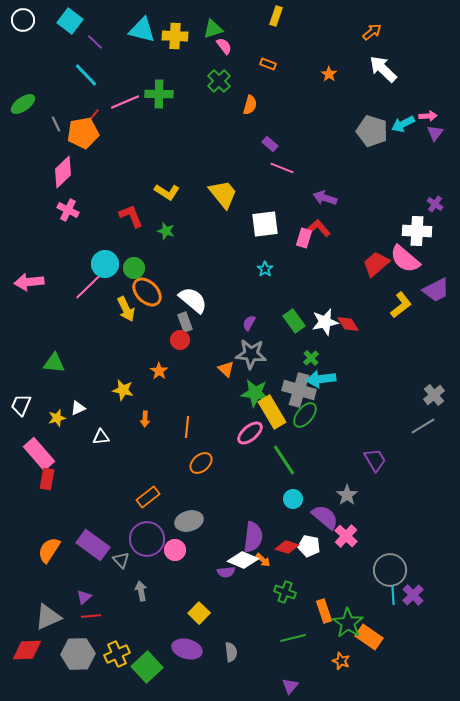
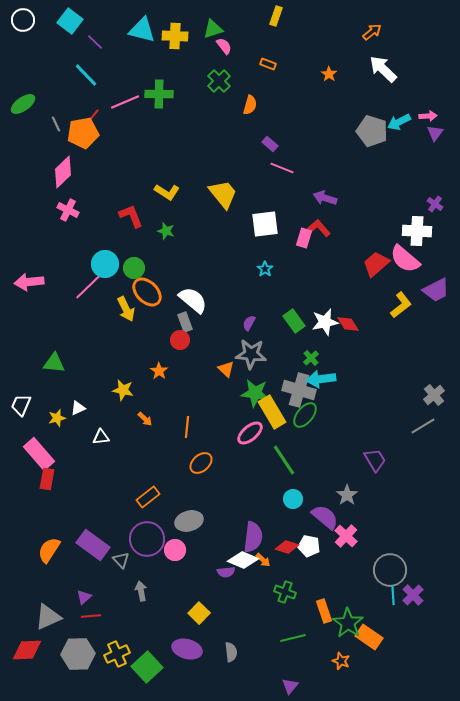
cyan arrow at (403, 124): moved 4 px left, 2 px up
orange arrow at (145, 419): rotated 49 degrees counterclockwise
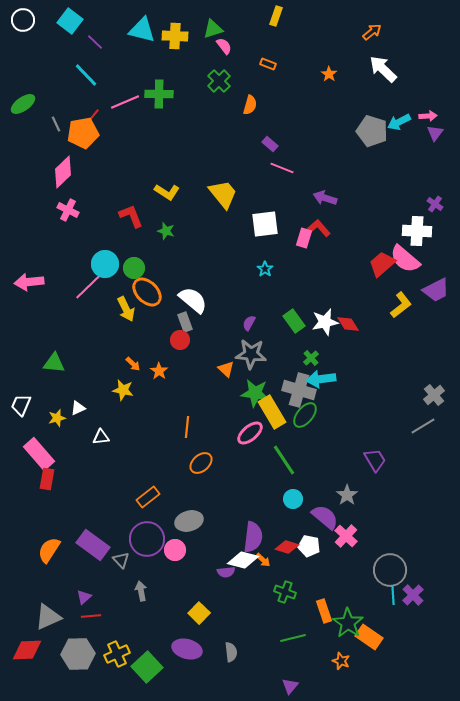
red trapezoid at (376, 264): moved 6 px right
orange arrow at (145, 419): moved 12 px left, 55 px up
white diamond at (243, 560): rotated 8 degrees counterclockwise
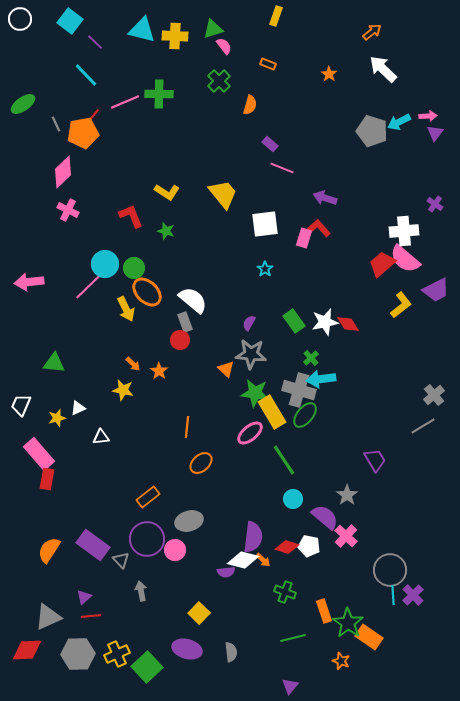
white circle at (23, 20): moved 3 px left, 1 px up
white cross at (417, 231): moved 13 px left; rotated 8 degrees counterclockwise
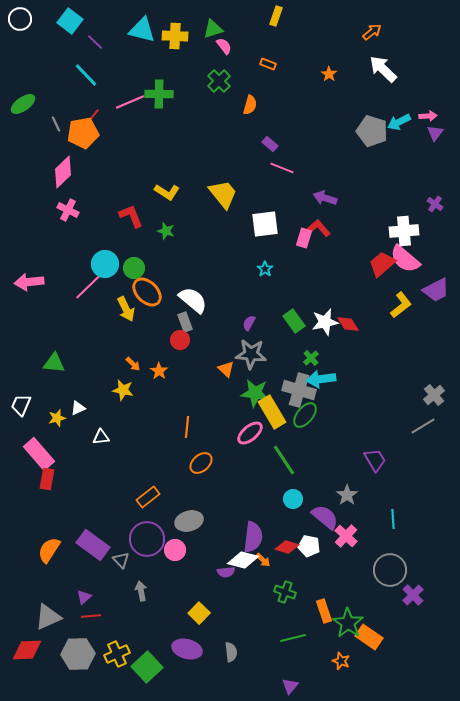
pink line at (125, 102): moved 5 px right
cyan line at (393, 595): moved 76 px up
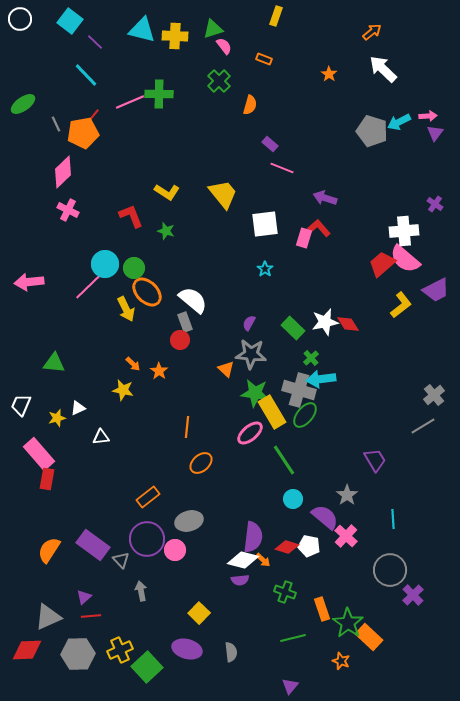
orange rectangle at (268, 64): moved 4 px left, 5 px up
green rectangle at (294, 321): moved 1 px left, 7 px down; rotated 10 degrees counterclockwise
purple semicircle at (226, 572): moved 14 px right, 8 px down
orange rectangle at (324, 611): moved 2 px left, 2 px up
orange rectangle at (369, 637): rotated 8 degrees clockwise
yellow cross at (117, 654): moved 3 px right, 4 px up
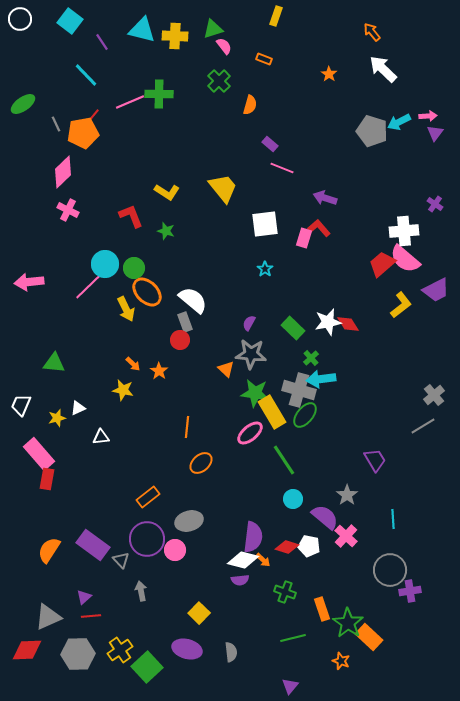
orange arrow at (372, 32): rotated 90 degrees counterclockwise
purple line at (95, 42): moved 7 px right; rotated 12 degrees clockwise
yellow trapezoid at (223, 194): moved 6 px up
white star at (325, 322): moved 3 px right
purple cross at (413, 595): moved 3 px left, 4 px up; rotated 35 degrees clockwise
yellow cross at (120, 650): rotated 10 degrees counterclockwise
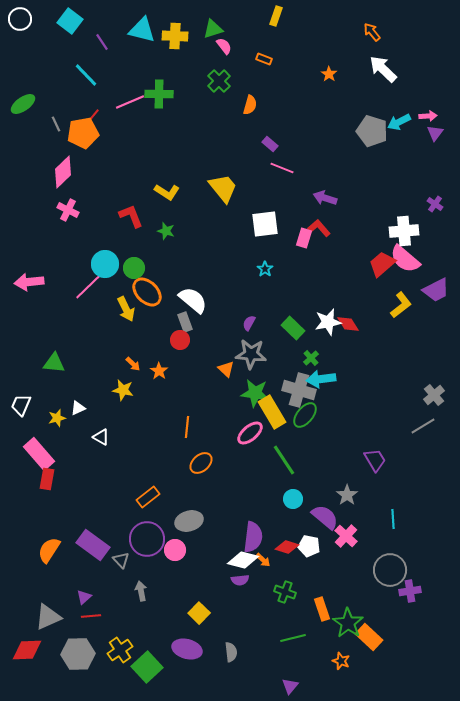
white triangle at (101, 437): rotated 36 degrees clockwise
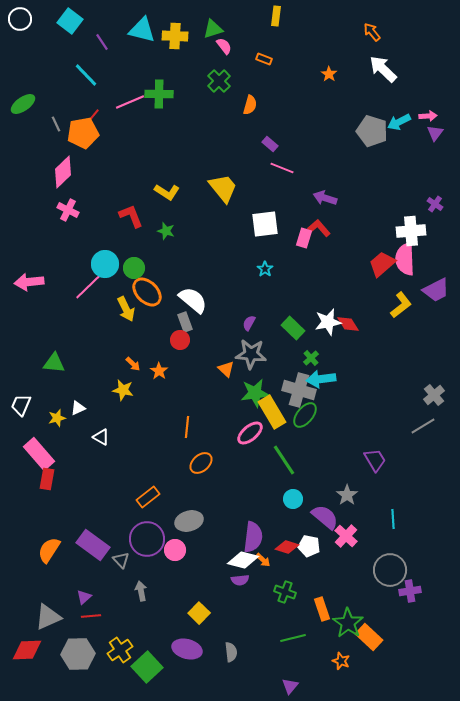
yellow rectangle at (276, 16): rotated 12 degrees counterclockwise
white cross at (404, 231): moved 7 px right
pink semicircle at (405, 259): rotated 48 degrees clockwise
green star at (255, 393): rotated 16 degrees counterclockwise
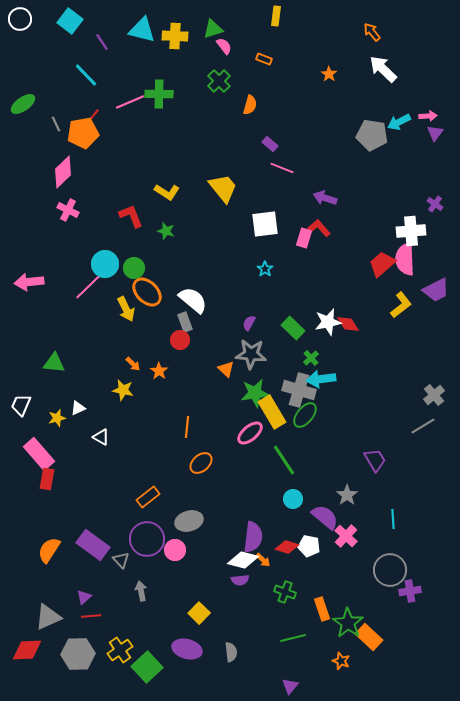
gray pentagon at (372, 131): moved 4 px down; rotated 8 degrees counterclockwise
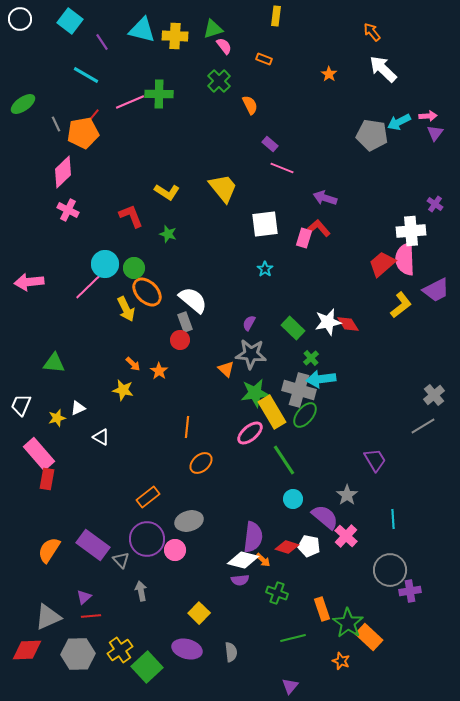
cyan line at (86, 75): rotated 16 degrees counterclockwise
orange semicircle at (250, 105): rotated 42 degrees counterclockwise
green star at (166, 231): moved 2 px right, 3 px down
green cross at (285, 592): moved 8 px left, 1 px down
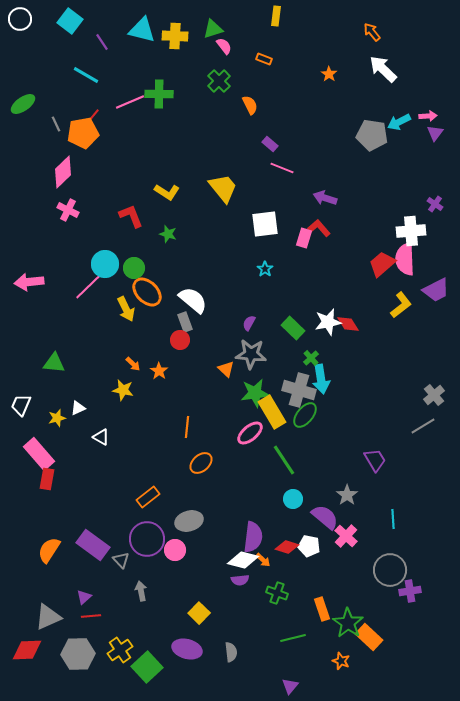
cyan arrow at (321, 379): rotated 92 degrees counterclockwise
